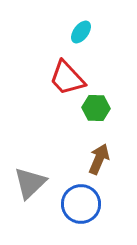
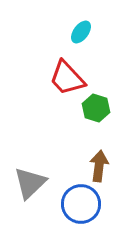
green hexagon: rotated 16 degrees clockwise
brown arrow: moved 7 px down; rotated 16 degrees counterclockwise
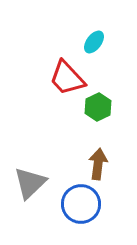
cyan ellipse: moved 13 px right, 10 px down
green hexagon: moved 2 px right, 1 px up; rotated 16 degrees clockwise
brown arrow: moved 1 px left, 2 px up
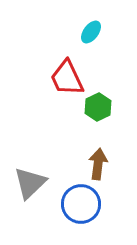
cyan ellipse: moved 3 px left, 10 px up
red trapezoid: rotated 18 degrees clockwise
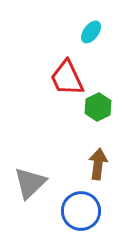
blue circle: moved 7 px down
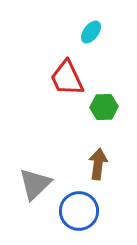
green hexagon: moved 6 px right; rotated 24 degrees clockwise
gray triangle: moved 5 px right, 1 px down
blue circle: moved 2 px left
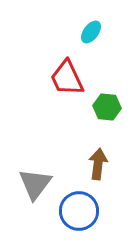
green hexagon: moved 3 px right; rotated 8 degrees clockwise
gray triangle: rotated 9 degrees counterclockwise
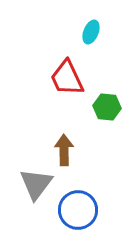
cyan ellipse: rotated 15 degrees counterclockwise
brown arrow: moved 34 px left, 14 px up; rotated 8 degrees counterclockwise
gray triangle: moved 1 px right
blue circle: moved 1 px left, 1 px up
